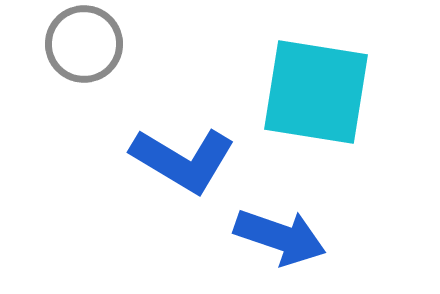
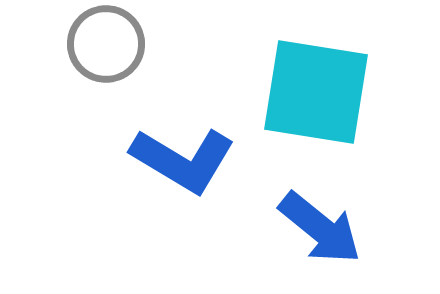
gray circle: moved 22 px right
blue arrow: moved 40 px right, 9 px up; rotated 20 degrees clockwise
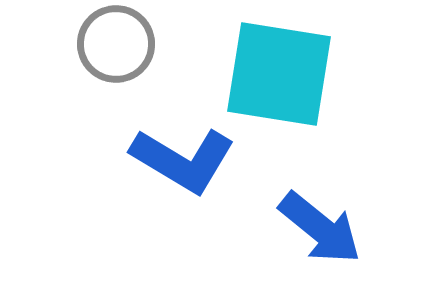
gray circle: moved 10 px right
cyan square: moved 37 px left, 18 px up
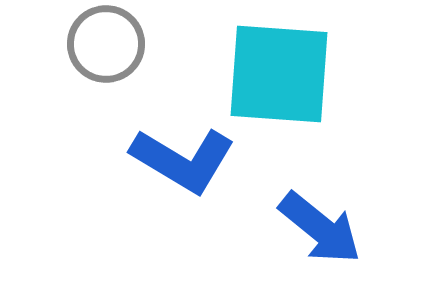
gray circle: moved 10 px left
cyan square: rotated 5 degrees counterclockwise
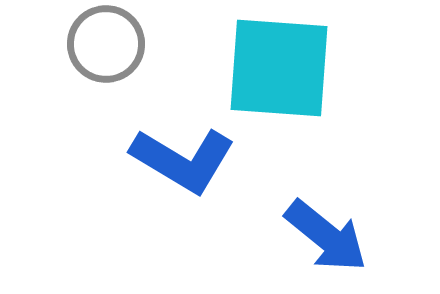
cyan square: moved 6 px up
blue arrow: moved 6 px right, 8 px down
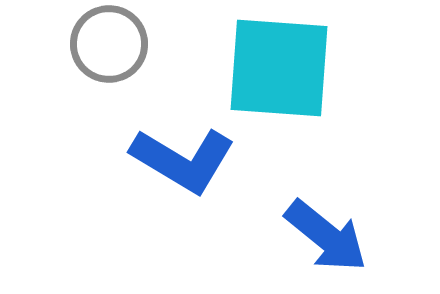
gray circle: moved 3 px right
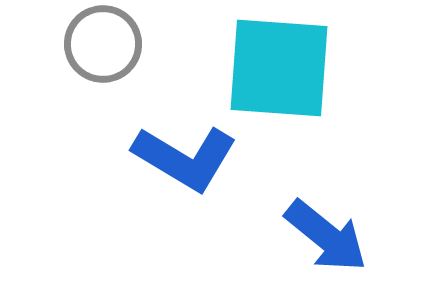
gray circle: moved 6 px left
blue L-shape: moved 2 px right, 2 px up
